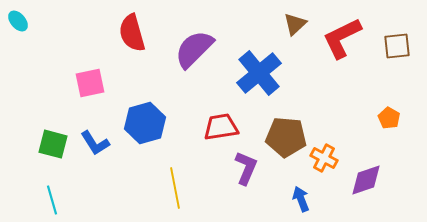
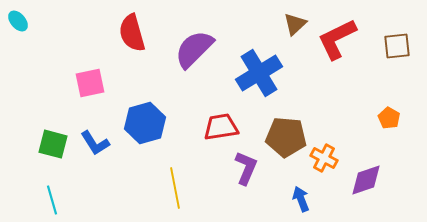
red L-shape: moved 5 px left, 1 px down
blue cross: rotated 9 degrees clockwise
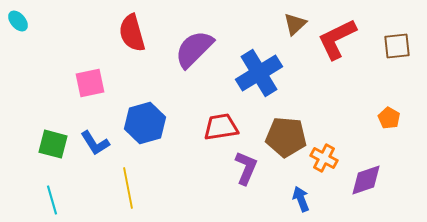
yellow line: moved 47 px left
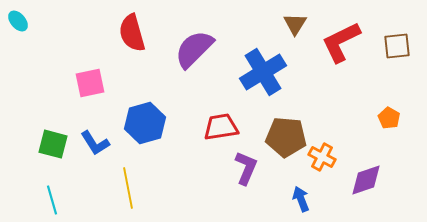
brown triangle: rotated 15 degrees counterclockwise
red L-shape: moved 4 px right, 3 px down
blue cross: moved 4 px right, 1 px up
orange cross: moved 2 px left, 1 px up
